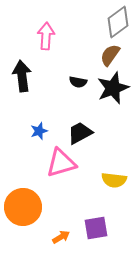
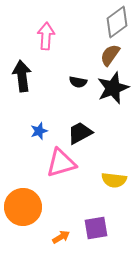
gray diamond: moved 1 px left
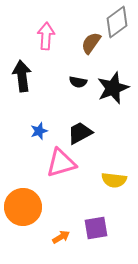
brown semicircle: moved 19 px left, 12 px up
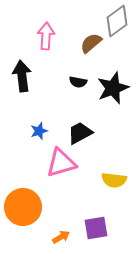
gray diamond: moved 1 px up
brown semicircle: rotated 15 degrees clockwise
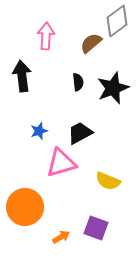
black semicircle: rotated 108 degrees counterclockwise
yellow semicircle: moved 6 px left, 1 px down; rotated 15 degrees clockwise
orange circle: moved 2 px right
purple square: rotated 30 degrees clockwise
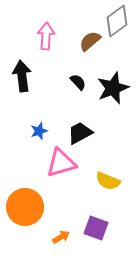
brown semicircle: moved 1 px left, 2 px up
black semicircle: rotated 36 degrees counterclockwise
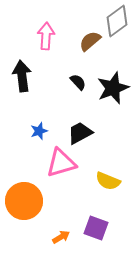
orange circle: moved 1 px left, 6 px up
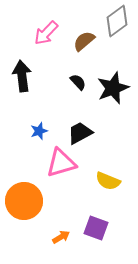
pink arrow: moved 3 px up; rotated 140 degrees counterclockwise
brown semicircle: moved 6 px left
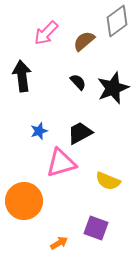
orange arrow: moved 2 px left, 6 px down
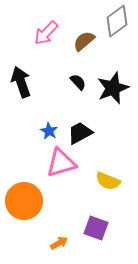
black arrow: moved 1 px left, 6 px down; rotated 12 degrees counterclockwise
blue star: moved 10 px right; rotated 24 degrees counterclockwise
